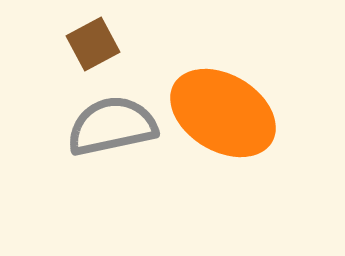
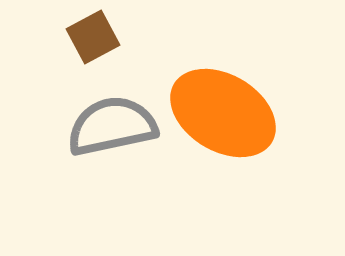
brown square: moved 7 px up
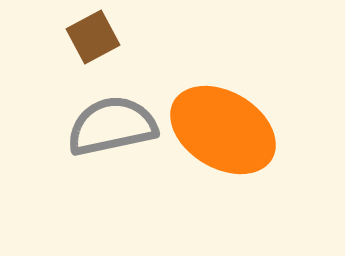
orange ellipse: moved 17 px down
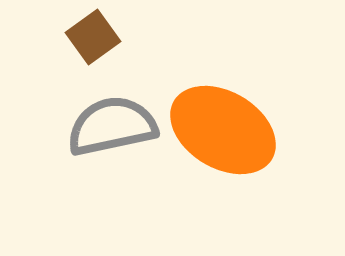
brown square: rotated 8 degrees counterclockwise
